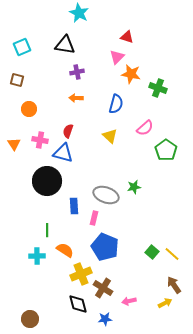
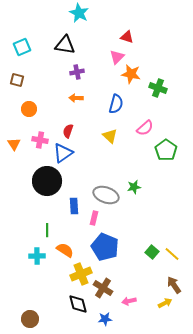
blue triangle: rotated 50 degrees counterclockwise
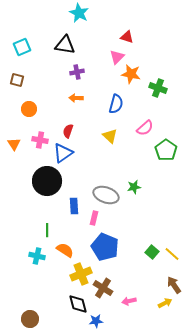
cyan cross: rotated 14 degrees clockwise
blue star: moved 9 px left, 2 px down
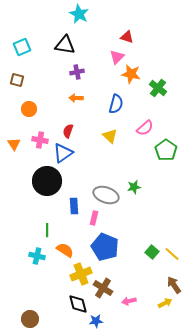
cyan star: moved 1 px down
green cross: rotated 18 degrees clockwise
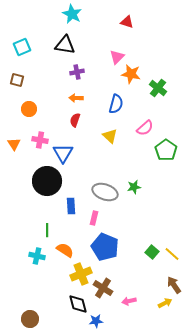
cyan star: moved 7 px left
red triangle: moved 15 px up
red semicircle: moved 7 px right, 11 px up
blue triangle: rotated 25 degrees counterclockwise
gray ellipse: moved 1 px left, 3 px up
blue rectangle: moved 3 px left
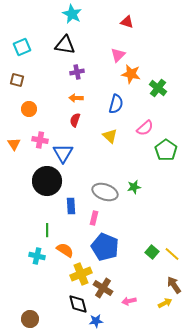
pink triangle: moved 1 px right, 2 px up
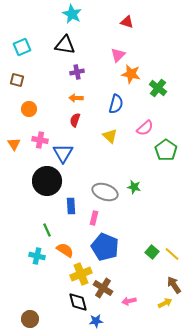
green star: rotated 24 degrees clockwise
green line: rotated 24 degrees counterclockwise
black diamond: moved 2 px up
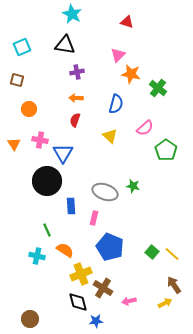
green star: moved 1 px left, 1 px up
blue pentagon: moved 5 px right
